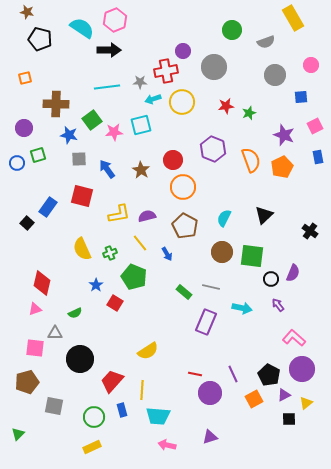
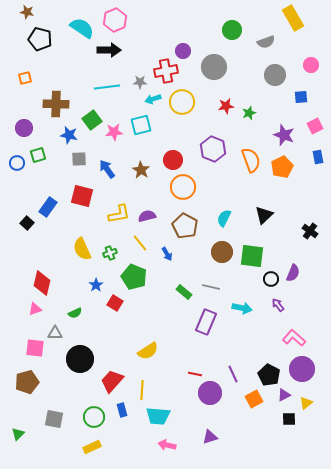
gray square at (54, 406): moved 13 px down
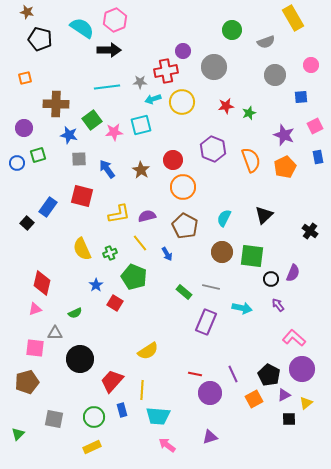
orange pentagon at (282, 167): moved 3 px right
pink arrow at (167, 445): rotated 24 degrees clockwise
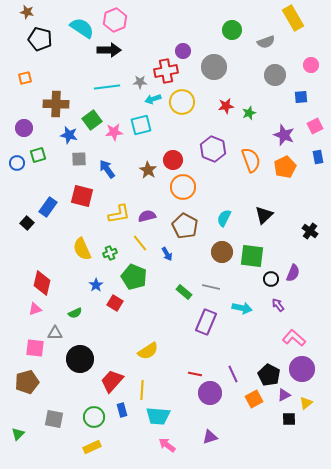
brown star at (141, 170): moved 7 px right
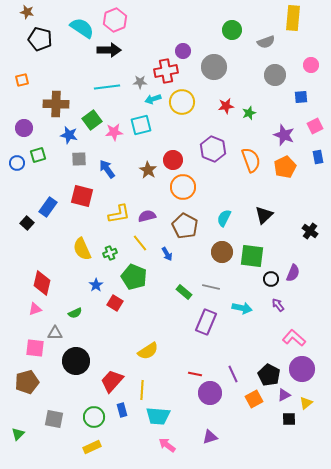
yellow rectangle at (293, 18): rotated 35 degrees clockwise
orange square at (25, 78): moved 3 px left, 2 px down
black circle at (80, 359): moved 4 px left, 2 px down
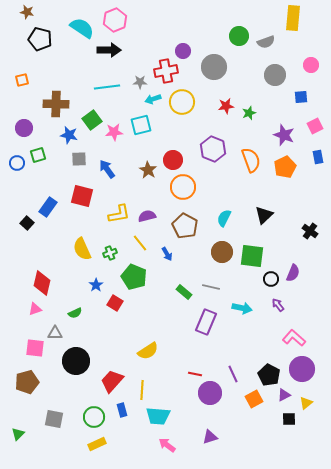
green circle at (232, 30): moved 7 px right, 6 px down
yellow rectangle at (92, 447): moved 5 px right, 3 px up
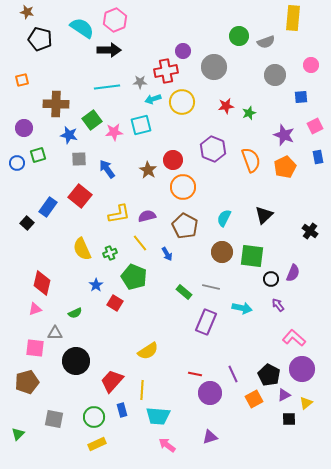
red square at (82, 196): moved 2 px left; rotated 25 degrees clockwise
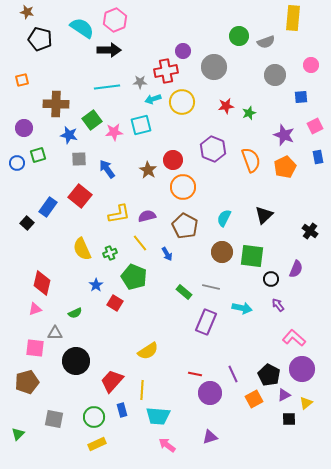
purple semicircle at (293, 273): moved 3 px right, 4 px up
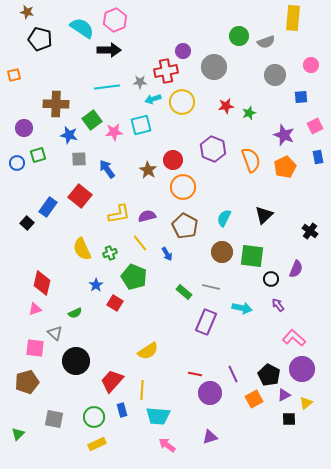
orange square at (22, 80): moved 8 px left, 5 px up
gray triangle at (55, 333): rotated 42 degrees clockwise
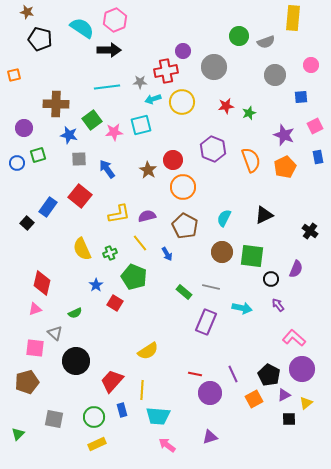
black triangle at (264, 215): rotated 18 degrees clockwise
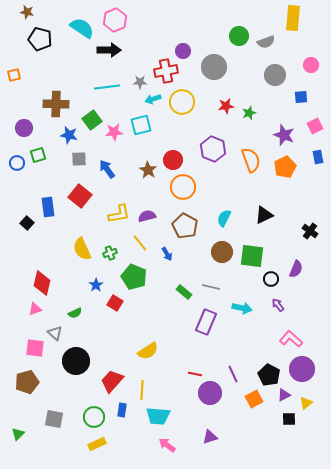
blue rectangle at (48, 207): rotated 42 degrees counterclockwise
pink L-shape at (294, 338): moved 3 px left, 1 px down
blue rectangle at (122, 410): rotated 24 degrees clockwise
